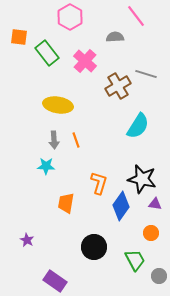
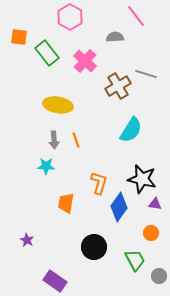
cyan semicircle: moved 7 px left, 4 px down
blue diamond: moved 2 px left, 1 px down
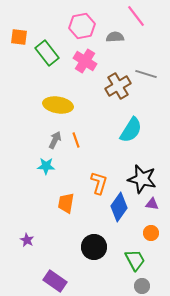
pink hexagon: moved 12 px right, 9 px down; rotated 20 degrees clockwise
pink cross: rotated 10 degrees counterclockwise
gray arrow: moved 1 px right; rotated 150 degrees counterclockwise
purple triangle: moved 3 px left
gray circle: moved 17 px left, 10 px down
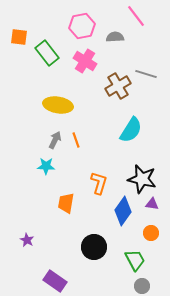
blue diamond: moved 4 px right, 4 px down
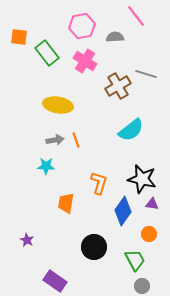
cyan semicircle: rotated 20 degrees clockwise
gray arrow: rotated 54 degrees clockwise
orange circle: moved 2 px left, 1 px down
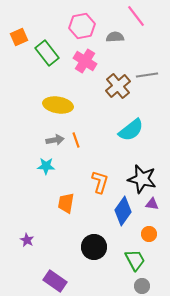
orange square: rotated 30 degrees counterclockwise
gray line: moved 1 px right, 1 px down; rotated 25 degrees counterclockwise
brown cross: rotated 10 degrees counterclockwise
orange L-shape: moved 1 px right, 1 px up
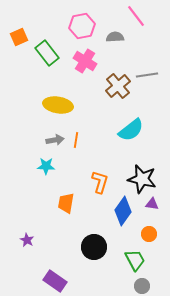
orange line: rotated 28 degrees clockwise
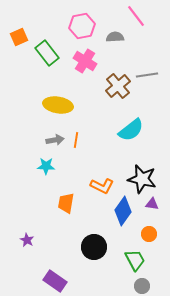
orange L-shape: moved 2 px right, 4 px down; rotated 100 degrees clockwise
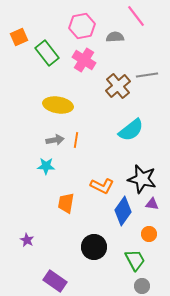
pink cross: moved 1 px left, 1 px up
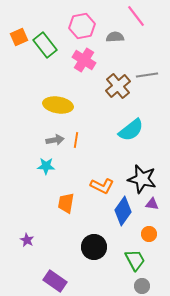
green rectangle: moved 2 px left, 8 px up
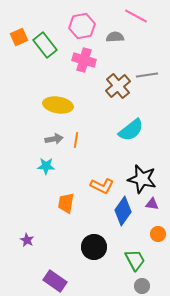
pink line: rotated 25 degrees counterclockwise
pink cross: rotated 15 degrees counterclockwise
gray arrow: moved 1 px left, 1 px up
orange circle: moved 9 px right
